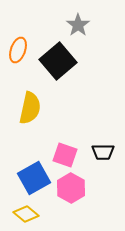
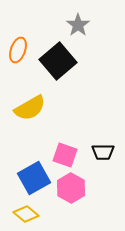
yellow semicircle: rotated 48 degrees clockwise
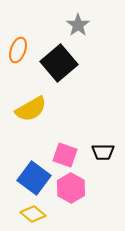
black square: moved 1 px right, 2 px down
yellow semicircle: moved 1 px right, 1 px down
blue square: rotated 24 degrees counterclockwise
yellow diamond: moved 7 px right
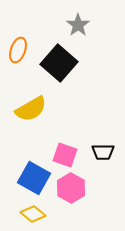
black square: rotated 9 degrees counterclockwise
blue square: rotated 8 degrees counterclockwise
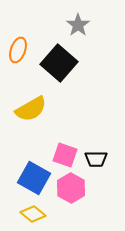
black trapezoid: moved 7 px left, 7 px down
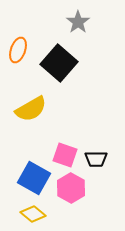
gray star: moved 3 px up
